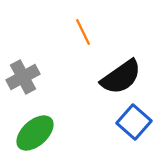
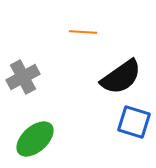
orange line: rotated 60 degrees counterclockwise
blue square: rotated 24 degrees counterclockwise
green ellipse: moved 6 px down
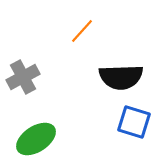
orange line: moved 1 px left, 1 px up; rotated 52 degrees counterclockwise
black semicircle: rotated 33 degrees clockwise
green ellipse: moved 1 px right; rotated 9 degrees clockwise
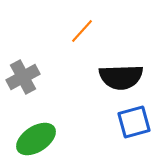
blue square: rotated 32 degrees counterclockwise
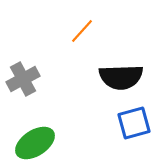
gray cross: moved 2 px down
blue square: moved 1 px down
green ellipse: moved 1 px left, 4 px down
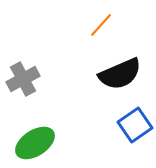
orange line: moved 19 px right, 6 px up
black semicircle: moved 1 px left, 3 px up; rotated 21 degrees counterclockwise
blue square: moved 1 px right, 2 px down; rotated 20 degrees counterclockwise
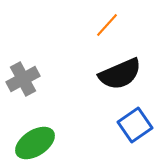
orange line: moved 6 px right
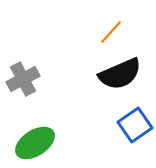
orange line: moved 4 px right, 7 px down
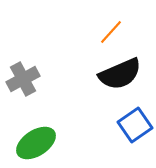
green ellipse: moved 1 px right
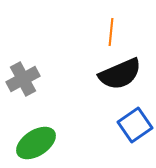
orange line: rotated 36 degrees counterclockwise
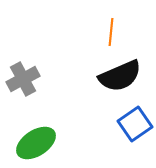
black semicircle: moved 2 px down
blue square: moved 1 px up
